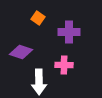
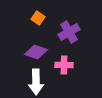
purple cross: rotated 30 degrees counterclockwise
purple diamond: moved 15 px right
white arrow: moved 3 px left
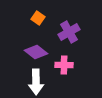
purple diamond: rotated 20 degrees clockwise
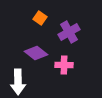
orange square: moved 2 px right
purple diamond: moved 1 px down
white arrow: moved 18 px left
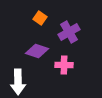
purple diamond: moved 1 px right, 2 px up; rotated 20 degrees counterclockwise
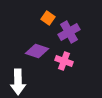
orange square: moved 8 px right
pink cross: moved 4 px up; rotated 18 degrees clockwise
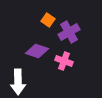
orange square: moved 2 px down
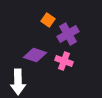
purple cross: moved 1 px left, 2 px down
purple diamond: moved 2 px left, 4 px down
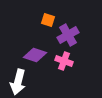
orange square: rotated 16 degrees counterclockwise
purple cross: moved 1 px down
white arrow: rotated 15 degrees clockwise
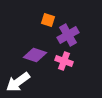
white arrow: rotated 40 degrees clockwise
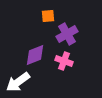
orange square: moved 4 px up; rotated 24 degrees counterclockwise
purple cross: moved 1 px left, 1 px up
purple diamond: rotated 40 degrees counterclockwise
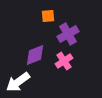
purple cross: moved 1 px right
pink cross: rotated 36 degrees clockwise
